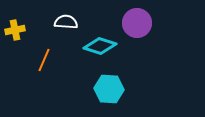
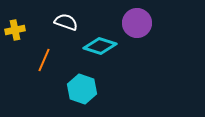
white semicircle: rotated 15 degrees clockwise
cyan hexagon: moved 27 px left; rotated 16 degrees clockwise
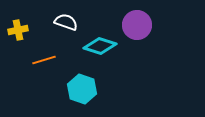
purple circle: moved 2 px down
yellow cross: moved 3 px right
orange line: rotated 50 degrees clockwise
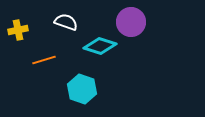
purple circle: moved 6 px left, 3 px up
